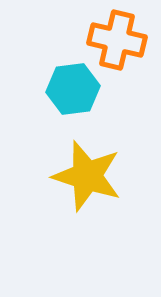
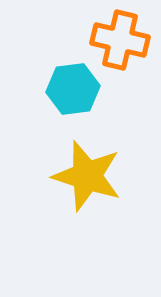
orange cross: moved 3 px right
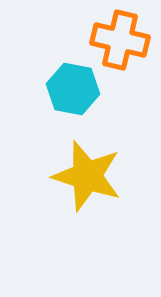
cyan hexagon: rotated 18 degrees clockwise
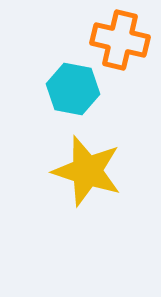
yellow star: moved 5 px up
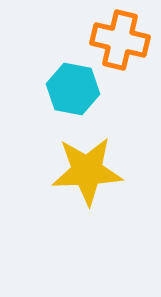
yellow star: rotated 20 degrees counterclockwise
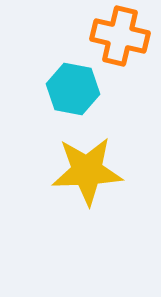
orange cross: moved 4 px up
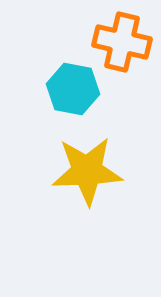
orange cross: moved 2 px right, 6 px down
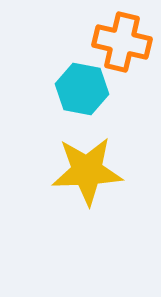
cyan hexagon: moved 9 px right
